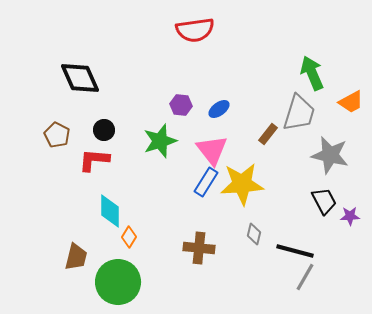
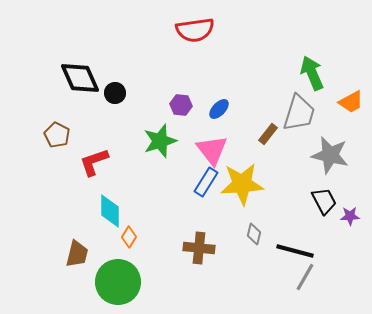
blue ellipse: rotated 10 degrees counterclockwise
black circle: moved 11 px right, 37 px up
red L-shape: moved 2 px down; rotated 24 degrees counterclockwise
brown trapezoid: moved 1 px right, 3 px up
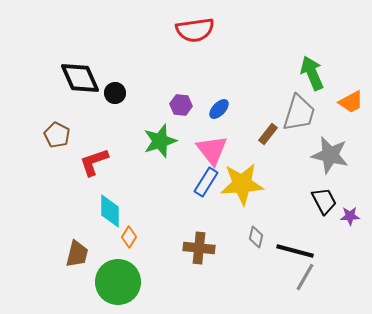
gray diamond: moved 2 px right, 3 px down
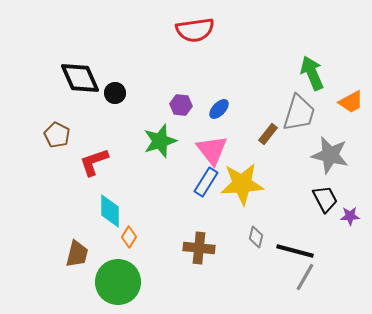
black trapezoid: moved 1 px right, 2 px up
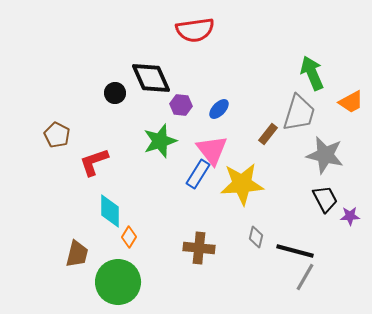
black diamond: moved 71 px right
gray star: moved 5 px left
blue rectangle: moved 8 px left, 8 px up
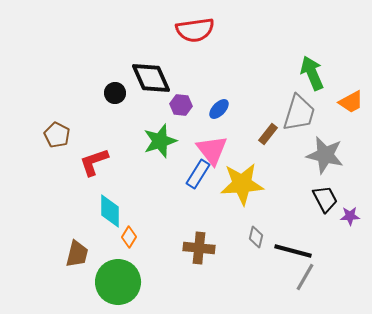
black line: moved 2 px left
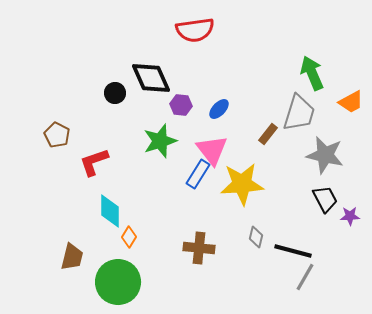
brown trapezoid: moved 5 px left, 3 px down
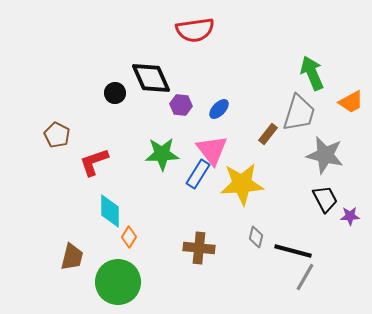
green star: moved 2 px right, 13 px down; rotated 16 degrees clockwise
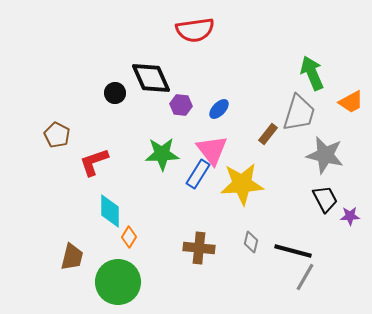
gray diamond: moved 5 px left, 5 px down
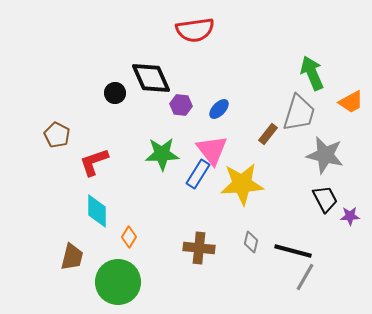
cyan diamond: moved 13 px left
